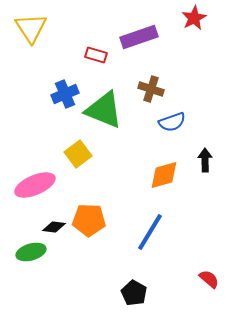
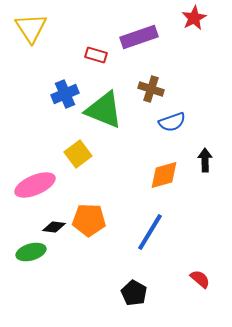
red semicircle: moved 9 px left
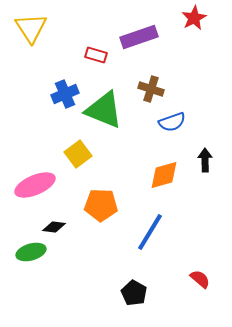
orange pentagon: moved 12 px right, 15 px up
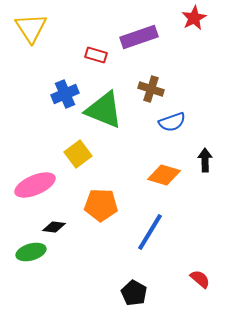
orange diamond: rotated 32 degrees clockwise
